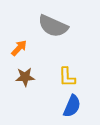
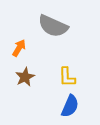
orange arrow: rotated 12 degrees counterclockwise
brown star: rotated 24 degrees counterclockwise
blue semicircle: moved 2 px left
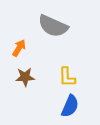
brown star: rotated 24 degrees clockwise
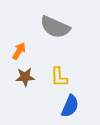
gray semicircle: moved 2 px right, 1 px down
orange arrow: moved 3 px down
yellow L-shape: moved 8 px left
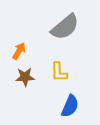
gray semicircle: moved 10 px right; rotated 64 degrees counterclockwise
yellow L-shape: moved 5 px up
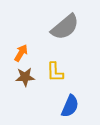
orange arrow: moved 2 px right, 2 px down
yellow L-shape: moved 4 px left
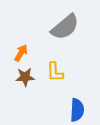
blue semicircle: moved 7 px right, 4 px down; rotated 20 degrees counterclockwise
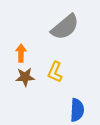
orange arrow: rotated 30 degrees counterclockwise
yellow L-shape: rotated 25 degrees clockwise
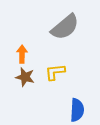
orange arrow: moved 1 px right, 1 px down
yellow L-shape: rotated 60 degrees clockwise
brown star: rotated 18 degrees clockwise
